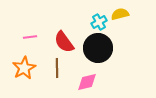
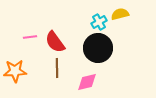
red semicircle: moved 9 px left
orange star: moved 9 px left, 3 px down; rotated 25 degrees clockwise
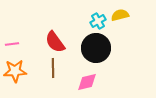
yellow semicircle: moved 1 px down
cyan cross: moved 1 px left, 1 px up
pink line: moved 18 px left, 7 px down
black circle: moved 2 px left
brown line: moved 4 px left
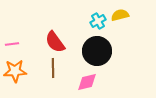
black circle: moved 1 px right, 3 px down
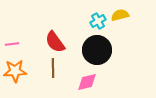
black circle: moved 1 px up
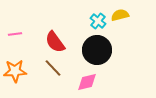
cyan cross: rotated 21 degrees counterclockwise
pink line: moved 3 px right, 10 px up
brown line: rotated 42 degrees counterclockwise
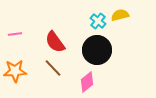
pink diamond: rotated 25 degrees counterclockwise
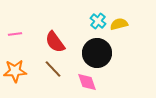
yellow semicircle: moved 1 px left, 9 px down
black circle: moved 3 px down
brown line: moved 1 px down
pink diamond: rotated 70 degrees counterclockwise
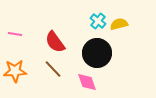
pink line: rotated 16 degrees clockwise
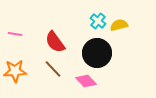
yellow semicircle: moved 1 px down
pink diamond: moved 1 px left, 1 px up; rotated 25 degrees counterclockwise
